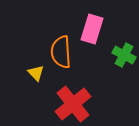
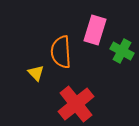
pink rectangle: moved 3 px right, 1 px down
green cross: moved 2 px left, 4 px up
red cross: moved 3 px right
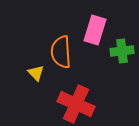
green cross: rotated 35 degrees counterclockwise
red cross: rotated 27 degrees counterclockwise
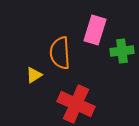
orange semicircle: moved 1 px left, 1 px down
yellow triangle: moved 2 px left, 2 px down; rotated 42 degrees clockwise
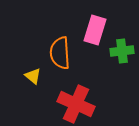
yellow triangle: moved 1 px left, 1 px down; rotated 48 degrees counterclockwise
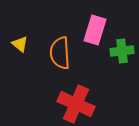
yellow triangle: moved 13 px left, 32 px up
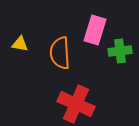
yellow triangle: rotated 30 degrees counterclockwise
green cross: moved 2 px left
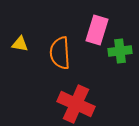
pink rectangle: moved 2 px right
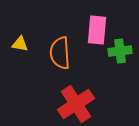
pink rectangle: rotated 12 degrees counterclockwise
red cross: rotated 33 degrees clockwise
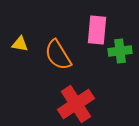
orange semicircle: moved 2 px left, 2 px down; rotated 28 degrees counterclockwise
